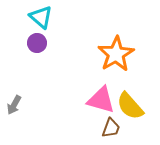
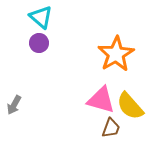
purple circle: moved 2 px right
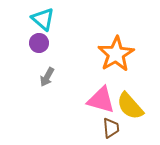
cyan triangle: moved 2 px right, 2 px down
gray arrow: moved 33 px right, 28 px up
brown trapezoid: rotated 25 degrees counterclockwise
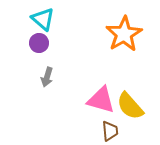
orange star: moved 8 px right, 20 px up
gray arrow: rotated 12 degrees counterclockwise
brown trapezoid: moved 1 px left, 3 px down
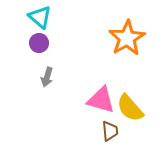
cyan triangle: moved 3 px left, 2 px up
orange star: moved 3 px right, 4 px down
yellow semicircle: moved 2 px down
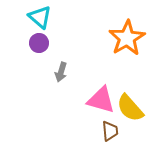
gray arrow: moved 14 px right, 5 px up
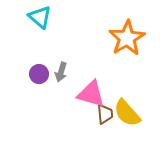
purple circle: moved 31 px down
pink triangle: moved 10 px left, 6 px up
yellow semicircle: moved 3 px left, 5 px down
brown trapezoid: moved 5 px left, 17 px up
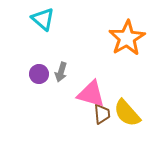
cyan triangle: moved 3 px right, 2 px down
brown trapezoid: moved 3 px left
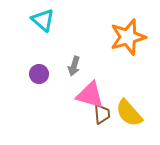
cyan triangle: moved 1 px down
orange star: moved 1 px right, 1 px up; rotated 15 degrees clockwise
gray arrow: moved 13 px right, 6 px up
pink triangle: moved 1 px left, 1 px down
yellow semicircle: moved 2 px right
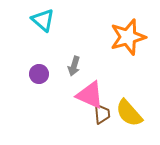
pink triangle: rotated 8 degrees clockwise
